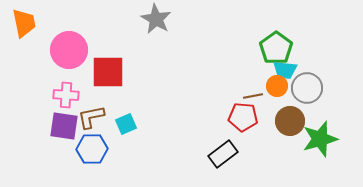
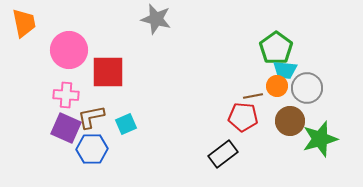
gray star: rotated 16 degrees counterclockwise
purple square: moved 2 px right, 2 px down; rotated 16 degrees clockwise
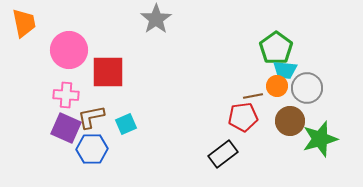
gray star: rotated 24 degrees clockwise
red pentagon: rotated 12 degrees counterclockwise
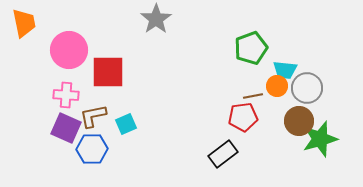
green pentagon: moved 25 px left; rotated 16 degrees clockwise
brown L-shape: moved 2 px right, 1 px up
brown circle: moved 9 px right
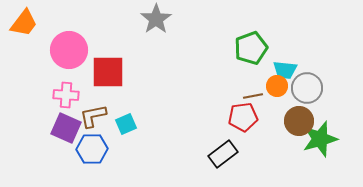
orange trapezoid: rotated 48 degrees clockwise
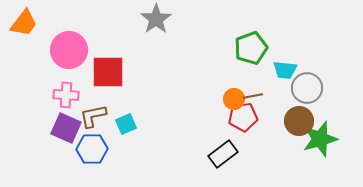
orange circle: moved 43 px left, 13 px down
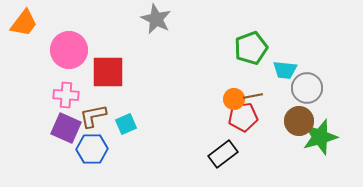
gray star: rotated 12 degrees counterclockwise
green star: moved 2 px up
